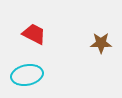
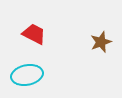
brown star: moved 1 px up; rotated 20 degrees counterclockwise
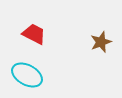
cyan ellipse: rotated 40 degrees clockwise
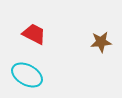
brown star: rotated 15 degrees clockwise
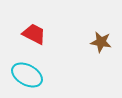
brown star: rotated 15 degrees clockwise
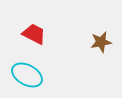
brown star: rotated 20 degrees counterclockwise
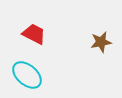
cyan ellipse: rotated 12 degrees clockwise
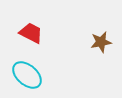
red trapezoid: moved 3 px left, 1 px up
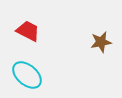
red trapezoid: moved 3 px left, 2 px up
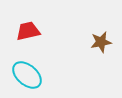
red trapezoid: rotated 40 degrees counterclockwise
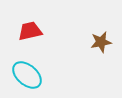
red trapezoid: moved 2 px right
